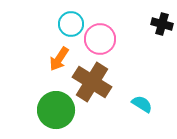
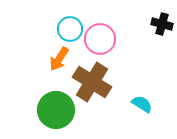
cyan circle: moved 1 px left, 5 px down
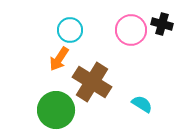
cyan circle: moved 1 px down
pink circle: moved 31 px right, 9 px up
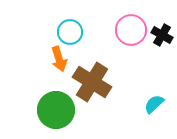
black cross: moved 11 px down; rotated 15 degrees clockwise
cyan circle: moved 2 px down
orange arrow: rotated 50 degrees counterclockwise
cyan semicircle: moved 12 px right; rotated 75 degrees counterclockwise
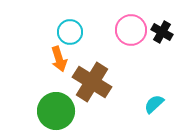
black cross: moved 3 px up
green circle: moved 1 px down
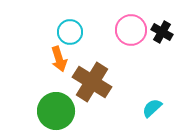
cyan semicircle: moved 2 px left, 4 px down
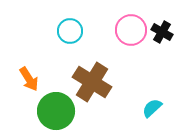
cyan circle: moved 1 px up
orange arrow: moved 30 px left, 20 px down; rotated 15 degrees counterclockwise
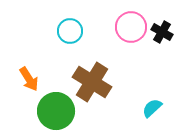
pink circle: moved 3 px up
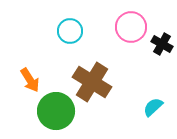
black cross: moved 12 px down
orange arrow: moved 1 px right, 1 px down
cyan semicircle: moved 1 px right, 1 px up
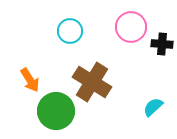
black cross: rotated 25 degrees counterclockwise
